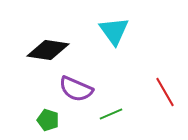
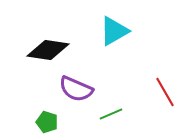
cyan triangle: rotated 36 degrees clockwise
green pentagon: moved 1 px left, 2 px down
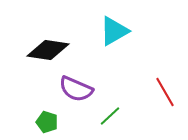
green line: moved 1 px left, 2 px down; rotated 20 degrees counterclockwise
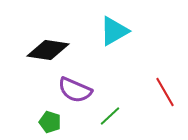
purple semicircle: moved 1 px left, 1 px down
green pentagon: moved 3 px right
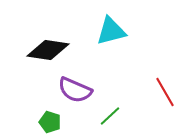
cyan triangle: moved 3 px left; rotated 16 degrees clockwise
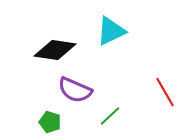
cyan triangle: rotated 12 degrees counterclockwise
black diamond: moved 7 px right
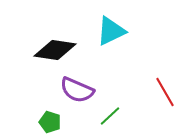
purple semicircle: moved 2 px right
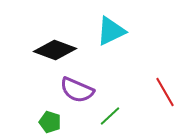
black diamond: rotated 12 degrees clockwise
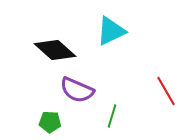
black diamond: rotated 21 degrees clockwise
red line: moved 1 px right, 1 px up
green line: moved 2 px right; rotated 30 degrees counterclockwise
green pentagon: rotated 15 degrees counterclockwise
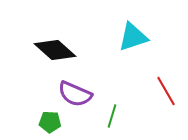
cyan triangle: moved 22 px right, 6 px down; rotated 8 degrees clockwise
purple semicircle: moved 2 px left, 4 px down
